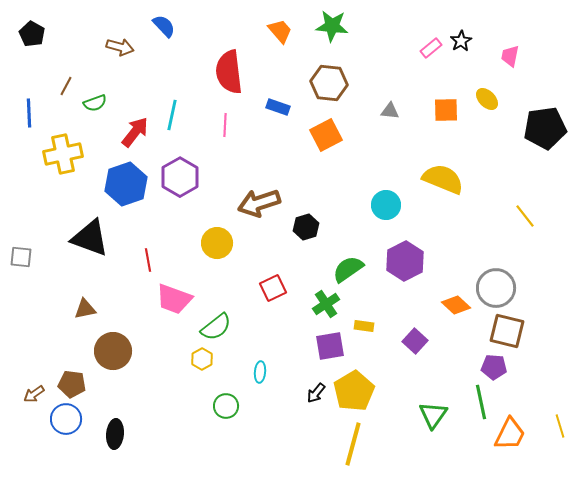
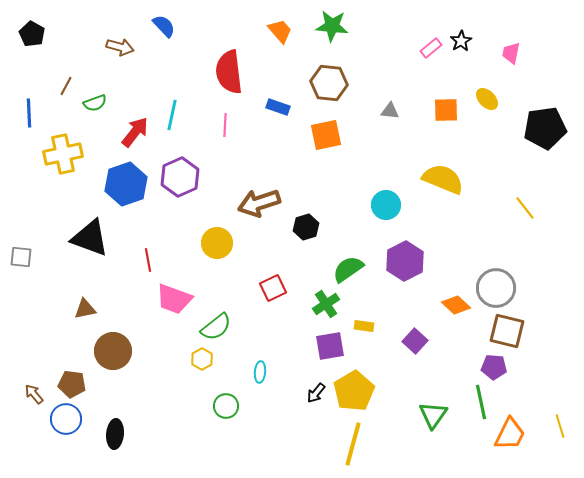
pink trapezoid at (510, 56): moved 1 px right, 3 px up
orange square at (326, 135): rotated 16 degrees clockwise
purple hexagon at (180, 177): rotated 6 degrees clockwise
yellow line at (525, 216): moved 8 px up
brown arrow at (34, 394): rotated 85 degrees clockwise
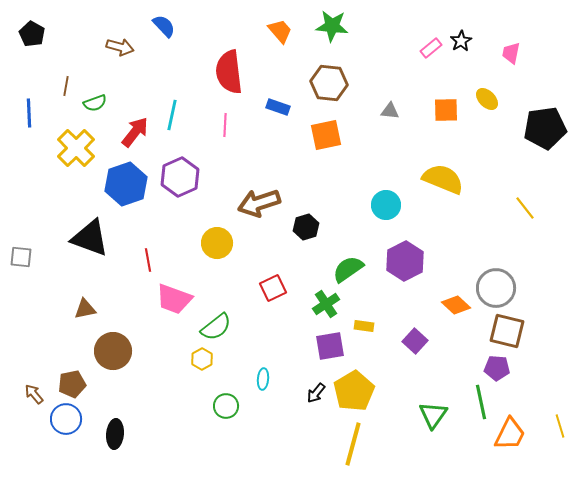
brown line at (66, 86): rotated 18 degrees counterclockwise
yellow cross at (63, 154): moved 13 px right, 6 px up; rotated 33 degrees counterclockwise
purple pentagon at (494, 367): moved 3 px right, 1 px down
cyan ellipse at (260, 372): moved 3 px right, 7 px down
brown pentagon at (72, 384): rotated 20 degrees counterclockwise
